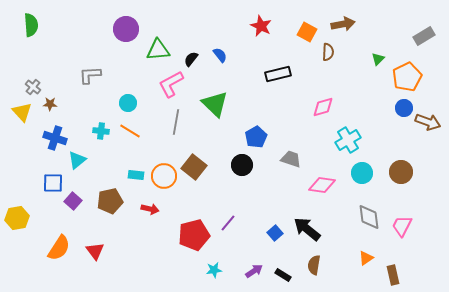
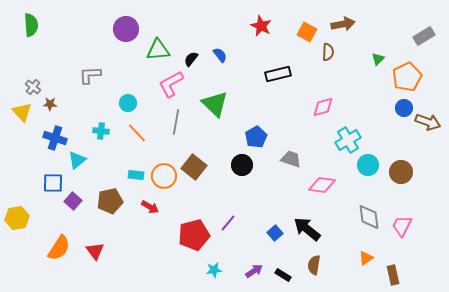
orange line at (130, 131): moved 7 px right, 2 px down; rotated 15 degrees clockwise
cyan circle at (362, 173): moved 6 px right, 8 px up
red arrow at (150, 209): moved 2 px up; rotated 18 degrees clockwise
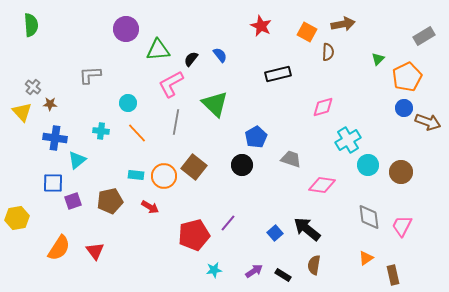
blue cross at (55, 138): rotated 10 degrees counterclockwise
purple square at (73, 201): rotated 30 degrees clockwise
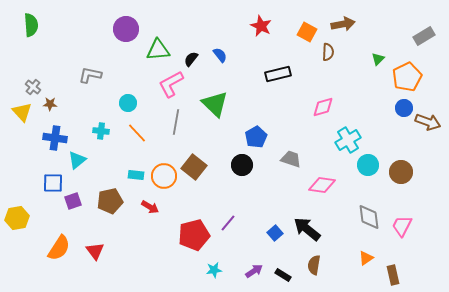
gray L-shape at (90, 75): rotated 15 degrees clockwise
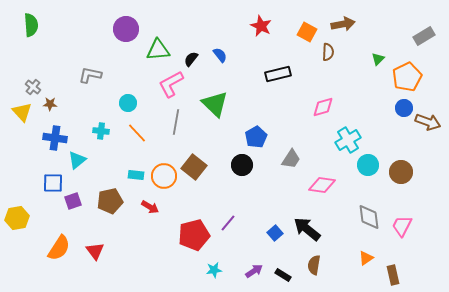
gray trapezoid at (291, 159): rotated 105 degrees clockwise
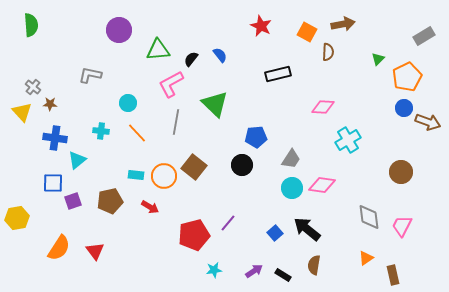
purple circle at (126, 29): moved 7 px left, 1 px down
pink diamond at (323, 107): rotated 20 degrees clockwise
blue pentagon at (256, 137): rotated 25 degrees clockwise
cyan circle at (368, 165): moved 76 px left, 23 px down
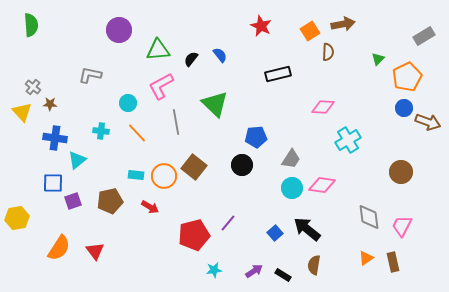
orange square at (307, 32): moved 3 px right, 1 px up; rotated 30 degrees clockwise
pink L-shape at (171, 84): moved 10 px left, 2 px down
gray line at (176, 122): rotated 20 degrees counterclockwise
brown rectangle at (393, 275): moved 13 px up
